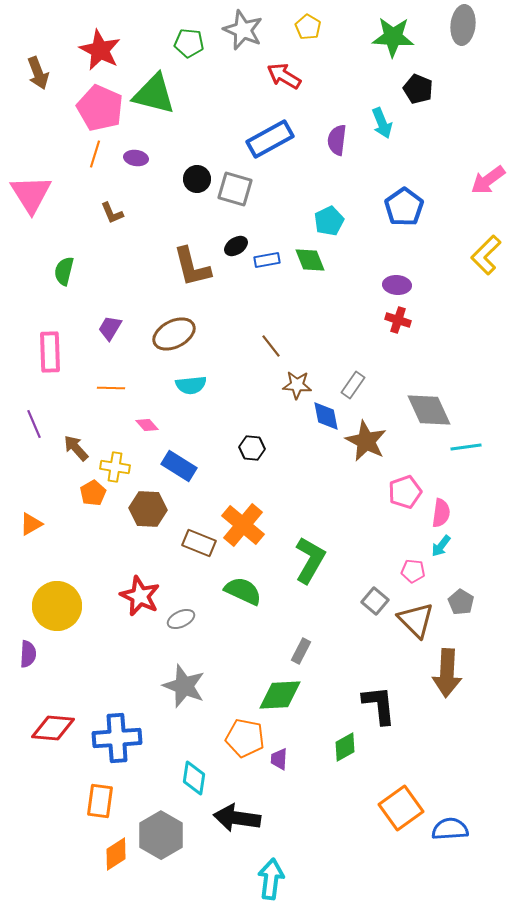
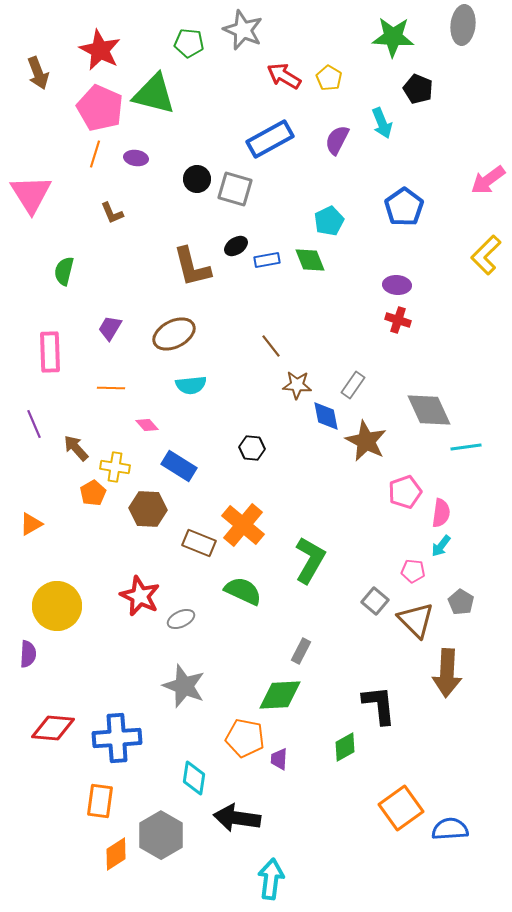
yellow pentagon at (308, 27): moved 21 px right, 51 px down
purple semicircle at (337, 140): rotated 20 degrees clockwise
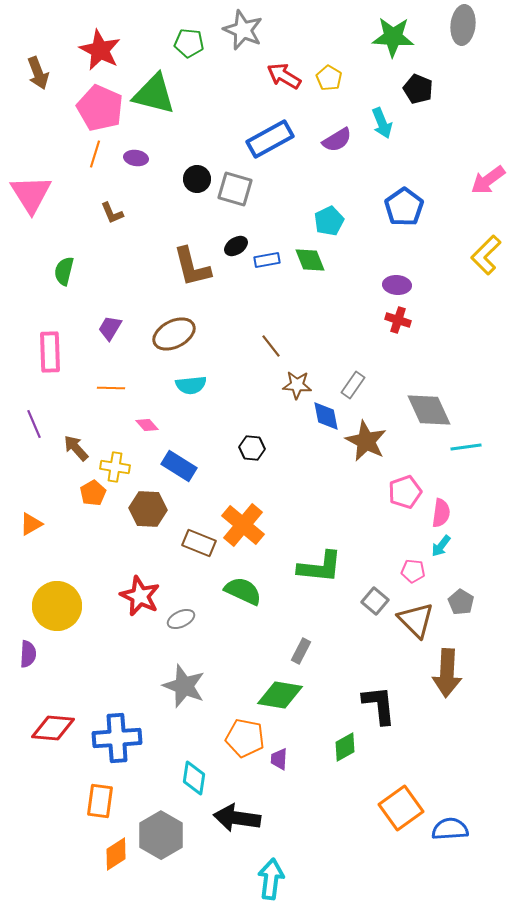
purple semicircle at (337, 140): rotated 148 degrees counterclockwise
green L-shape at (310, 560): moved 10 px right, 7 px down; rotated 66 degrees clockwise
green diamond at (280, 695): rotated 12 degrees clockwise
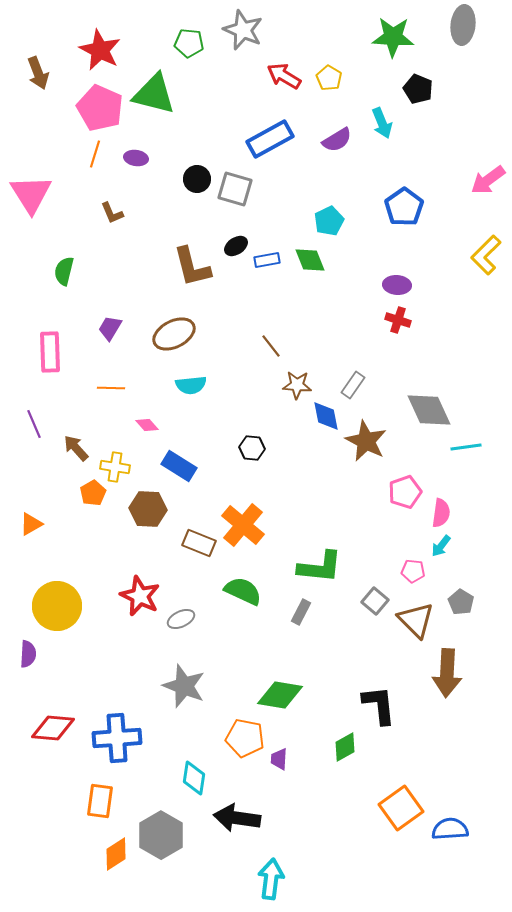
gray rectangle at (301, 651): moved 39 px up
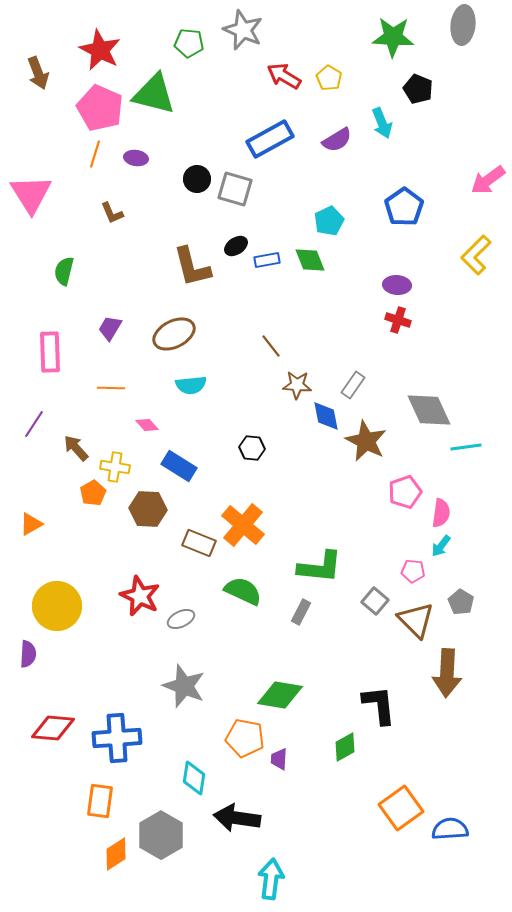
yellow L-shape at (486, 255): moved 10 px left
purple line at (34, 424): rotated 56 degrees clockwise
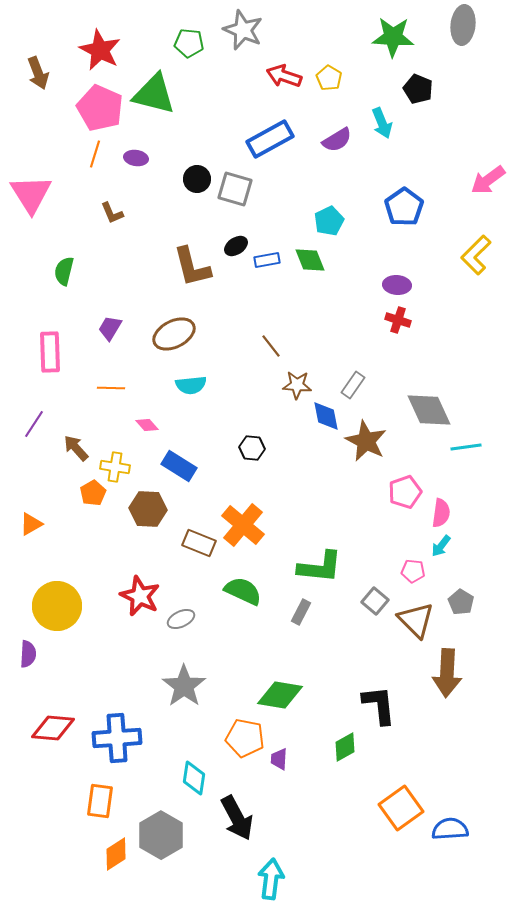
red arrow at (284, 76): rotated 12 degrees counterclockwise
gray star at (184, 686): rotated 15 degrees clockwise
black arrow at (237, 818): rotated 126 degrees counterclockwise
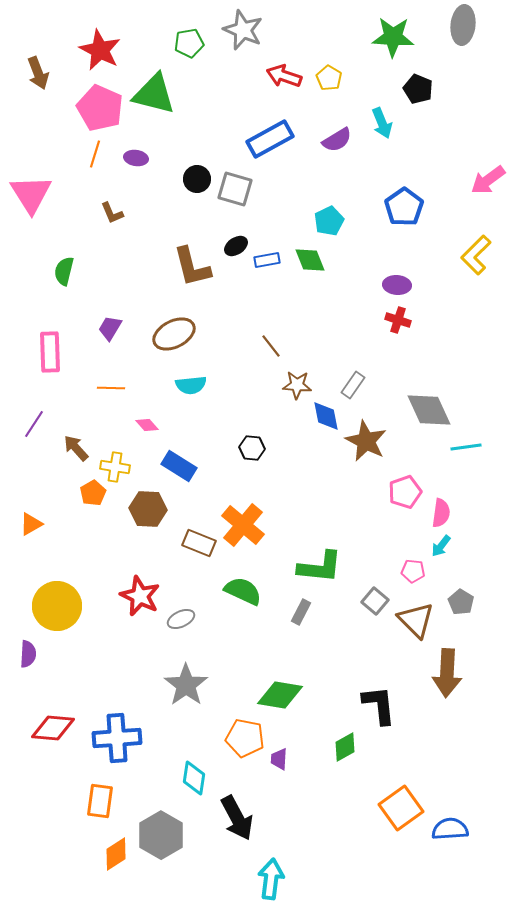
green pentagon at (189, 43): rotated 16 degrees counterclockwise
gray star at (184, 686): moved 2 px right, 1 px up
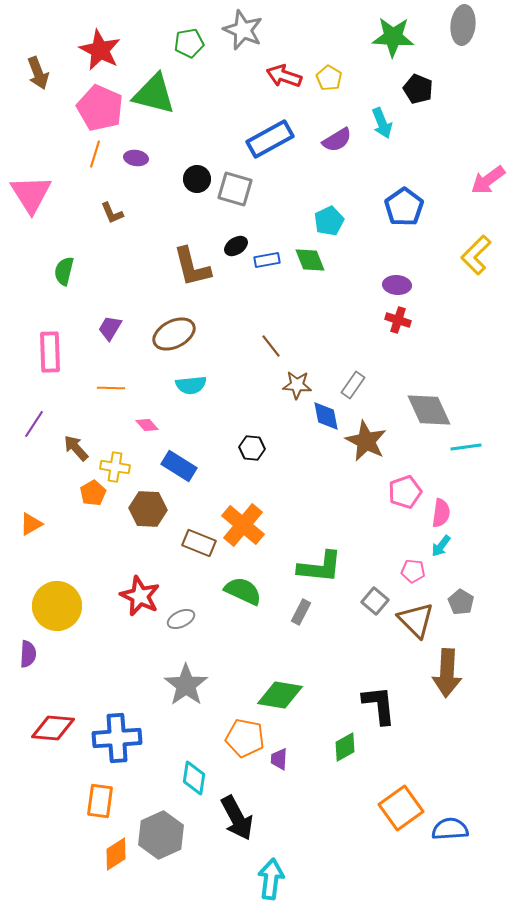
gray hexagon at (161, 835): rotated 6 degrees clockwise
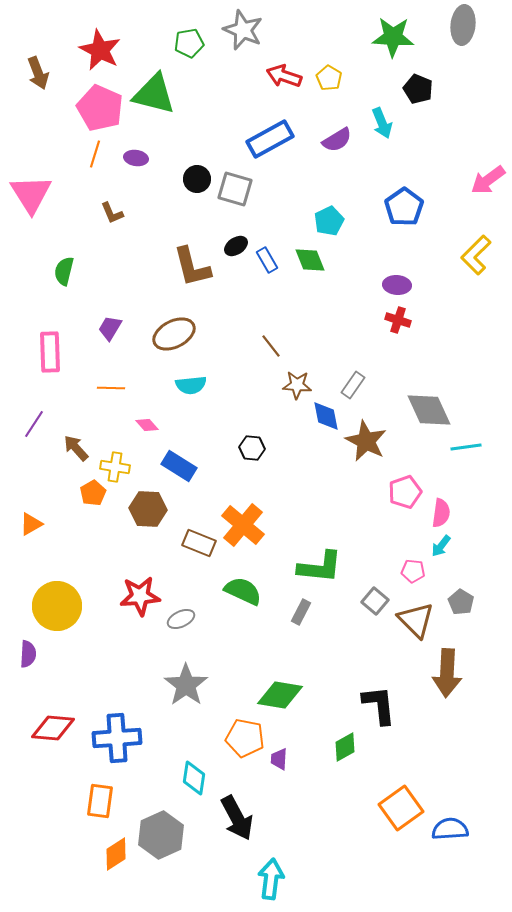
blue rectangle at (267, 260): rotated 70 degrees clockwise
red star at (140, 596): rotated 30 degrees counterclockwise
